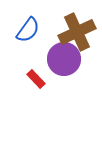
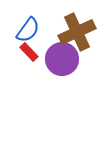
purple circle: moved 2 px left
red rectangle: moved 7 px left, 27 px up
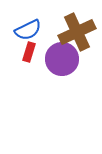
blue semicircle: rotated 28 degrees clockwise
red rectangle: rotated 60 degrees clockwise
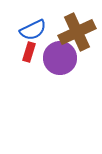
blue semicircle: moved 5 px right
purple circle: moved 2 px left, 1 px up
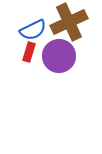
brown cross: moved 8 px left, 10 px up
purple circle: moved 1 px left, 2 px up
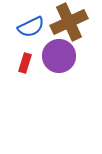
blue semicircle: moved 2 px left, 3 px up
red rectangle: moved 4 px left, 11 px down
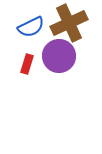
brown cross: moved 1 px down
red rectangle: moved 2 px right, 1 px down
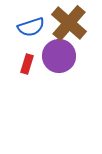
brown cross: rotated 24 degrees counterclockwise
blue semicircle: rotated 8 degrees clockwise
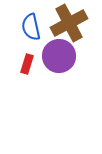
brown cross: rotated 21 degrees clockwise
blue semicircle: rotated 96 degrees clockwise
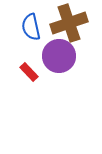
brown cross: rotated 9 degrees clockwise
red rectangle: moved 2 px right, 8 px down; rotated 60 degrees counterclockwise
